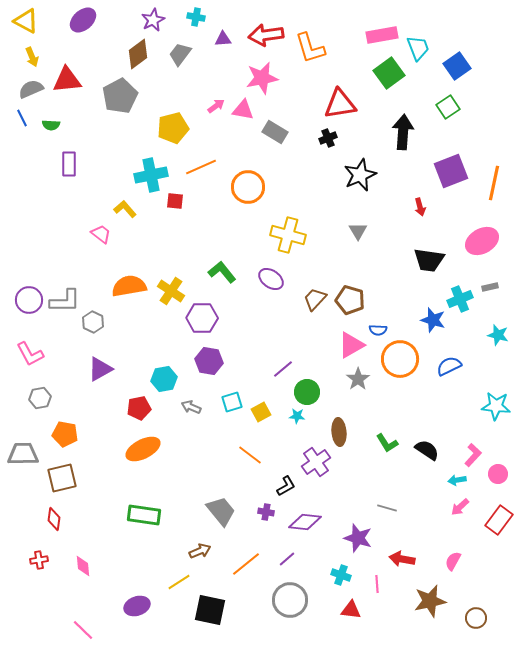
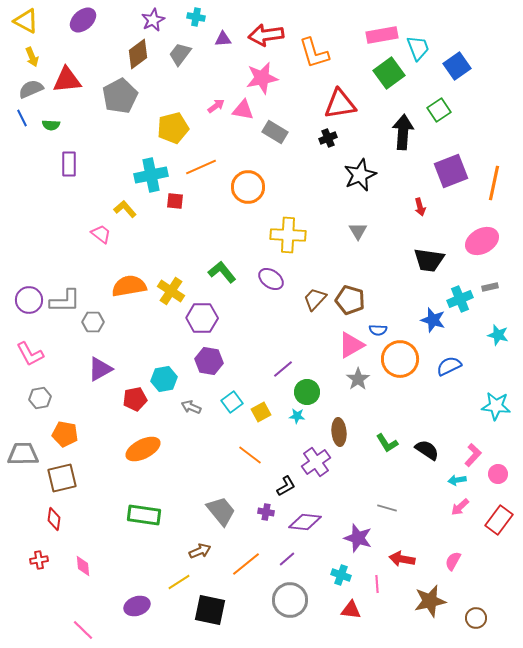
orange L-shape at (310, 48): moved 4 px right, 5 px down
green square at (448, 107): moved 9 px left, 3 px down
yellow cross at (288, 235): rotated 12 degrees counterclockwise
gray hexagon at (93, 322): rotated 25 degrees counterclockwise
cyan square at (232, 402): rotated 20 degrees counterclockwise
red pentagon at (139, 408): moved 4 px left, 9 px up
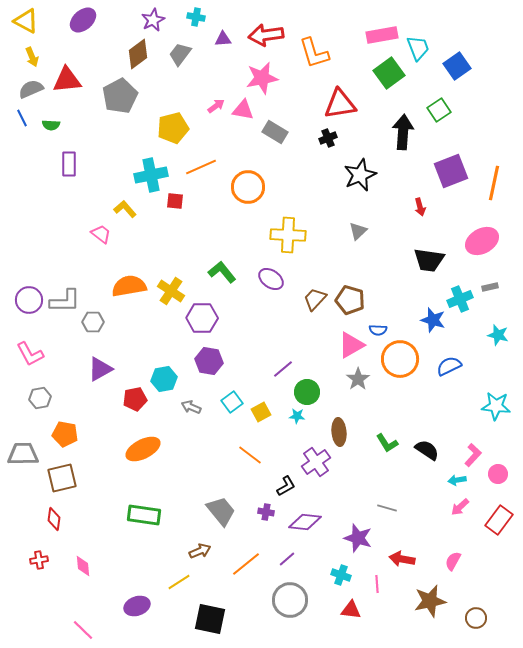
gray triangle at (358, 231): rotated 18 degrees clockwise
black square at (210, 610): moved 9 px down
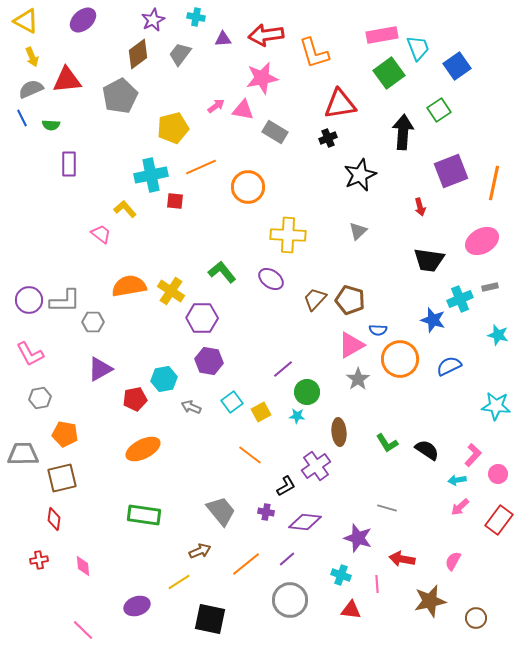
purple cross at (316, 462): moved 4 px down
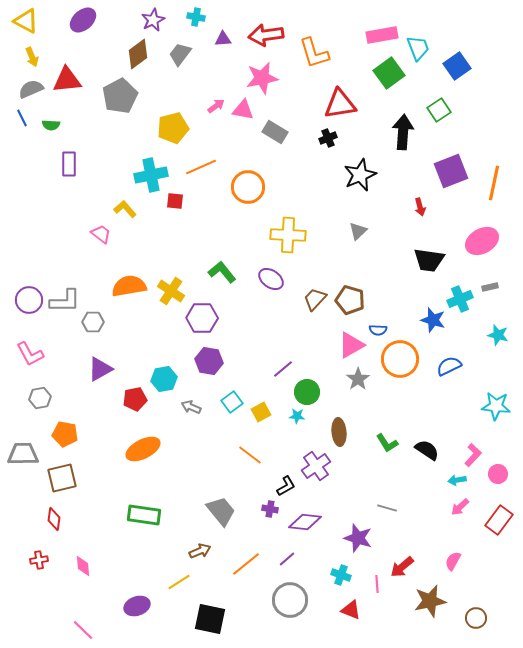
purple cross at (266, 512): moved 4 px right, 3 px up
red arrow at (402, 559): moved 8 px down; rotated 50 degrees counterclockwise
red triangle at (351, 610): rotated 15 degrees clockwise
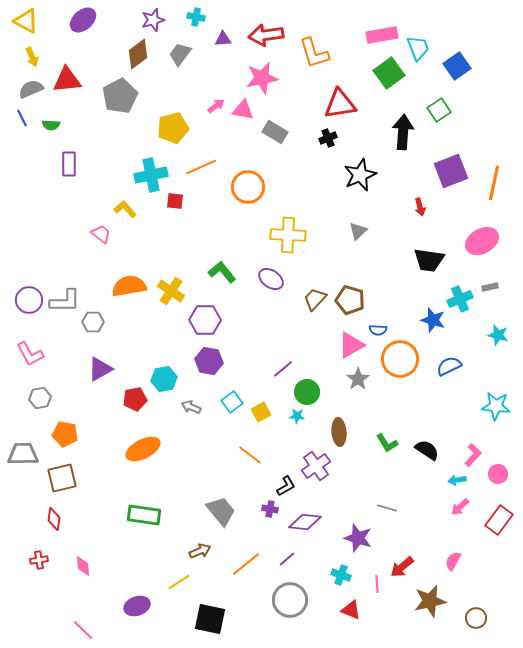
purple star at (153, 20): rotated 10 degrees clockwise
purple hexagon at (202, 318): moved 3 px right, 2 px down
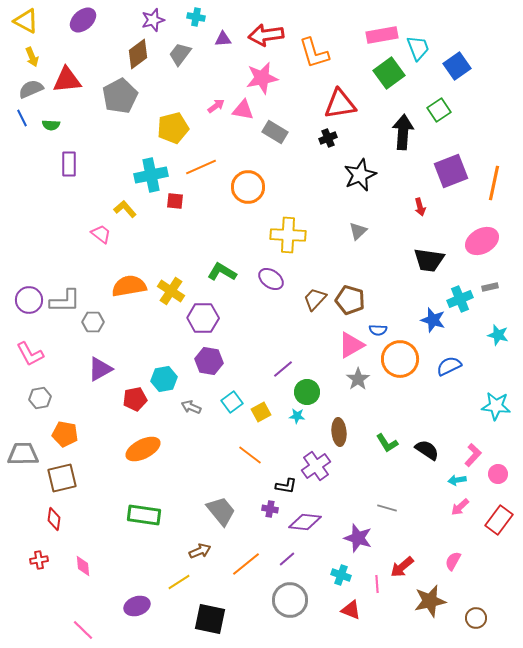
green L-shape at (222, 272): rotated 20 degrees counterclockwise
purple hexagon at (205, 320): moved 2 px left, 2 px up
black L-shape at (286, 486): rotated 40 degrees clockwise
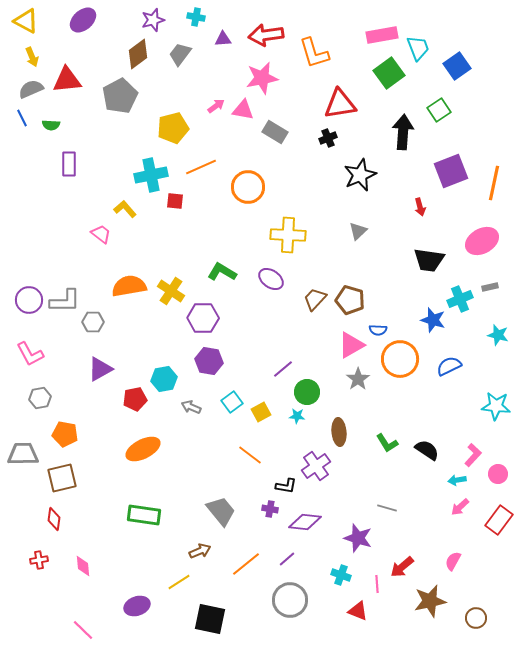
red triangle at (351, 610): moved 7 px right, 1 px down
